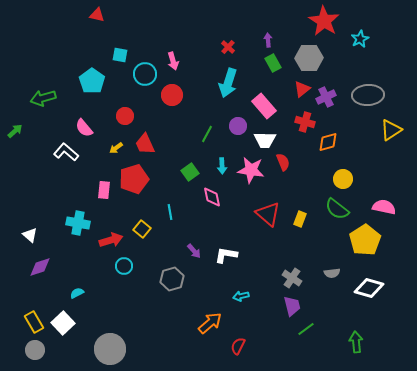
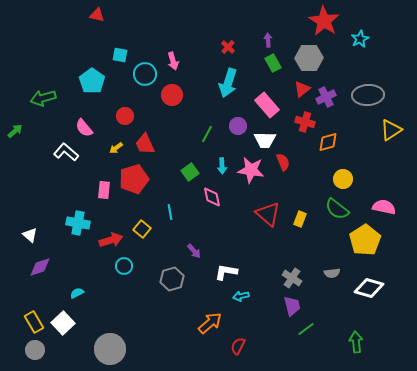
pink rectangle at (264, 106): moved 3 px right, 1 px up
white L-shape at (226, 255): moved 17 px down
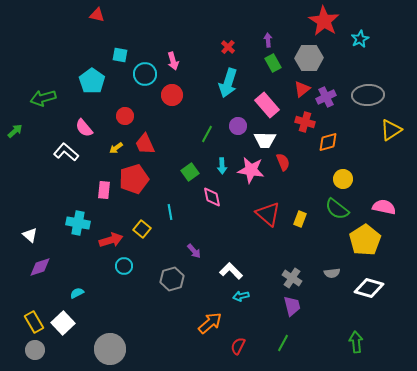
white L-shape at (226, 272): moved 5 px right, 1 px up; rotated 35 degrees clockwise
green line at (306, 329): moved 23 px left, 14 px down; rotated 24 degrees counterclockwise
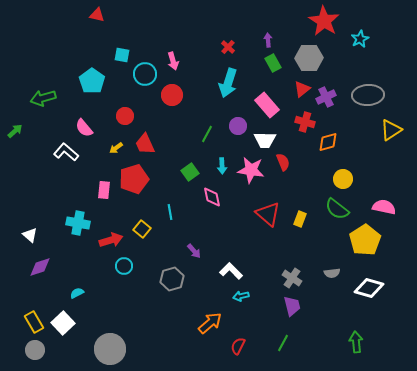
cyan square at (120, 55): moved 2 px right
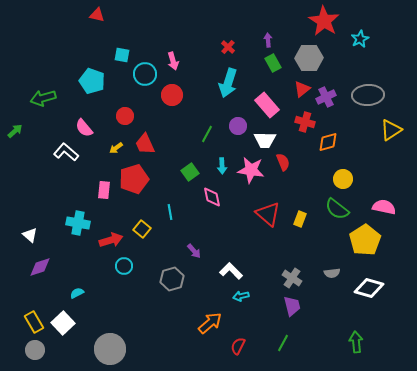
cyan pentagon at (92, 81): rotated 15 degrees counterclockwise
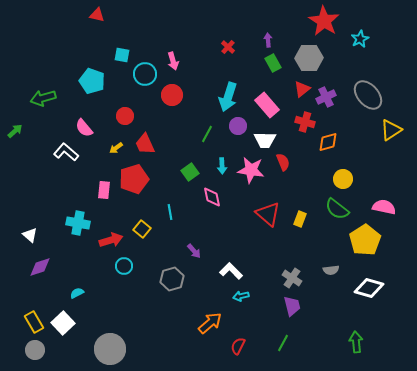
cyan arrow at (228, 83): moved 14 px down
gray ellipse at (368, 95): rotated 52 degrees clockwise
gray semicircle at (332, 273): moved 1 px left, 3 px up
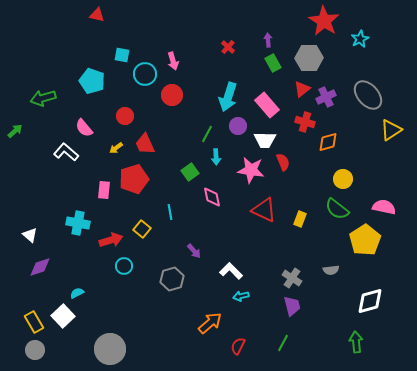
cyan arrow at (222, 166): moved 6 px left, 9 px up
red triangle at (268, 214): moved 4 px left, 4 px up; rotated 16 degrees counterclockwise
white diamond at (369, 288): moved 1 px right, 13 px down; rotated 32 degrees counterclockwise
white square at (63, 323): moved 7 px up
